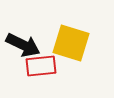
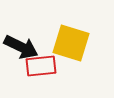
black arrow: moved 2 px left, 2 px down
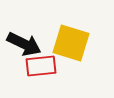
black arrow: moved 3 px right, 3 px up
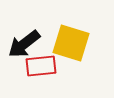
black arrow: rotated 116 degrees clockwise
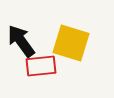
black arrow: moved 3 px left, 3 px up; rotated 92 degrees clockwise
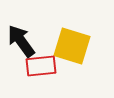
yellow square: moved 1 px right, 3 px down
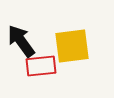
yellow square: rotated 24 degrees counterclockwise
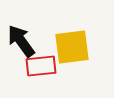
yellow square: moved 1 px down
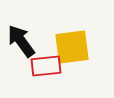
red rectangle: moved 5 px right
